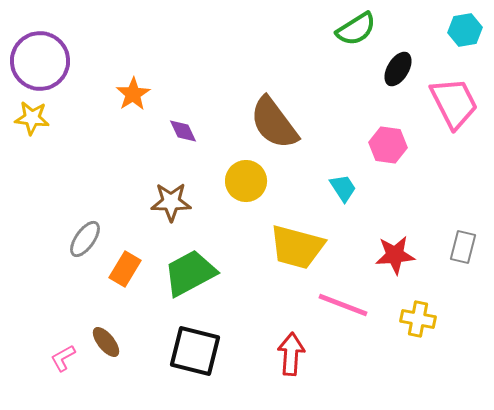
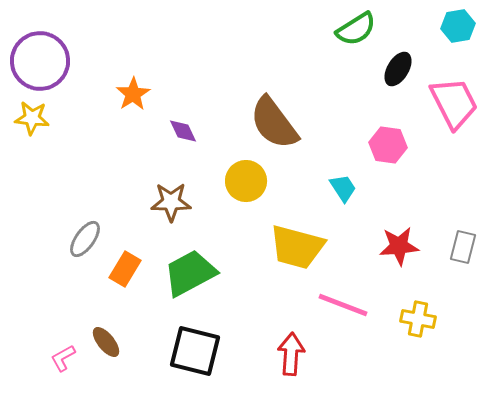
cyan hexagon: moved 7 px left, 4 px up
red star: moved 4 px right, 9 px up
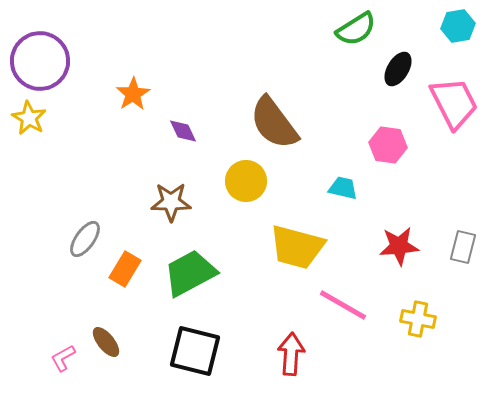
yellow star: moved 3 px left; rotated 24 degrees clockwise
cyan trapezoid: rotated 44 degrees counterclockwise
pink line: rotated 9 degrees clockwise
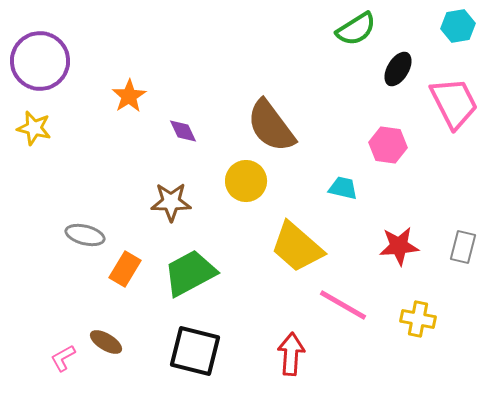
orange star: moved 4 px left, 2 px down
yellow star: moved 5 px right, 10 px down; rotated 16 degrees counterclockwise
brown semicircle: moved 3 px left, 3 px down
gray ellipse: moved 4 px up; rotated 69 degrees clockwise
yellow trapezoid: rotated 26 degrees clockwise
brown ellipse: rotated 20 degrees counterclockwise
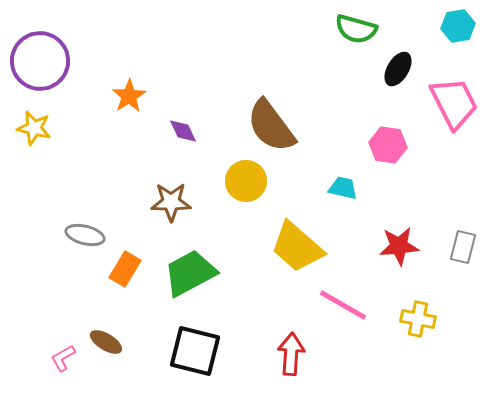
green semicircle: rotated 48 degrees clockwise
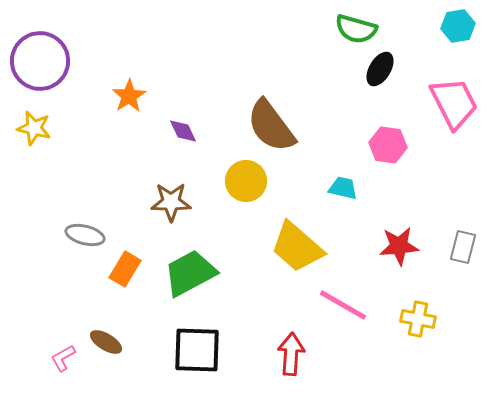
black ellipse: moved 18 px left
black square: moved 2 px right, 1 px up; rotated 12 degrees counterclockwise
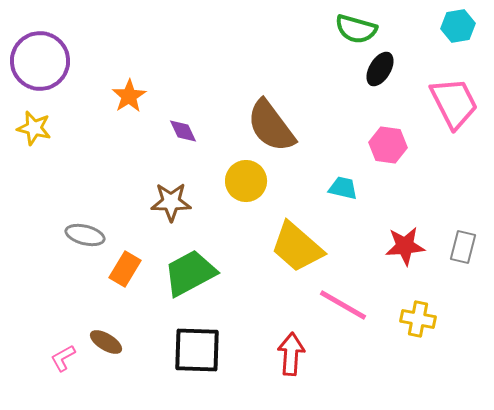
red star: moved 6 px right
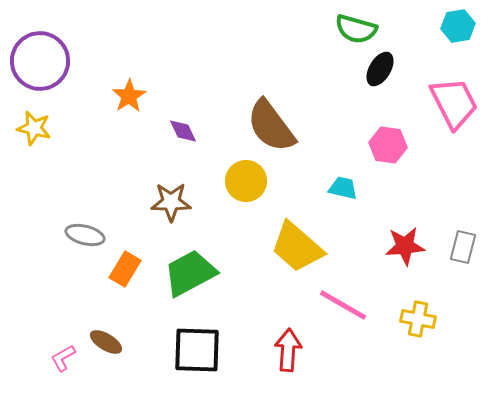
red arrow: moved 3 px left, 4 px up
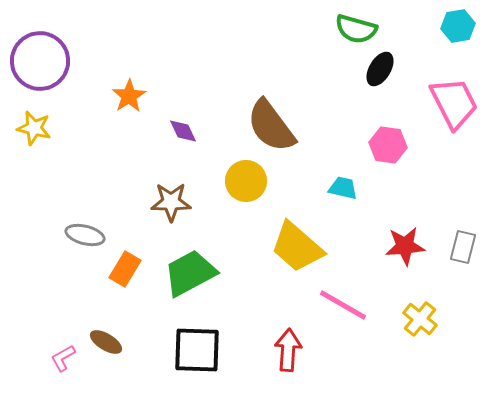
yellow cross: moved 2 px right; rotated 28 degrees clockwise
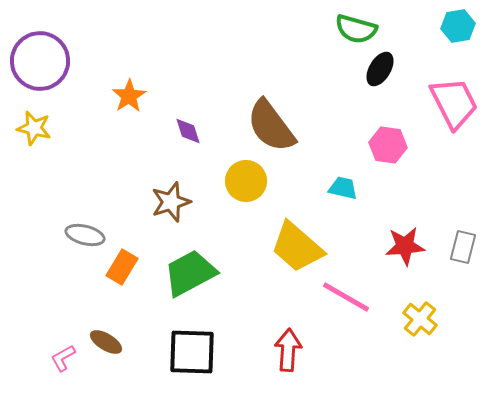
purple diamond: moved 5 px right; rotated 8 degrees clockwise
brown star: rotated 18 degrees counterclockwise
orange rectangle: moved 3 px left, 2 px up
pink line: moved 3 px right, 8 px up
black square: moved 5 px left, 2 px down
